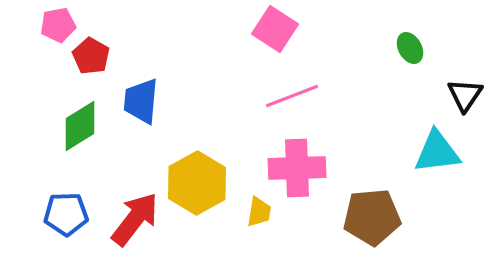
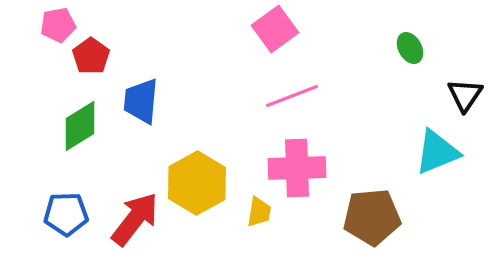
pink square: rotated 21 degrees clockwise
red pentagon: rotated 6 degrees clockwise
cyan triangle: rotated 15 degrees counterclockwise
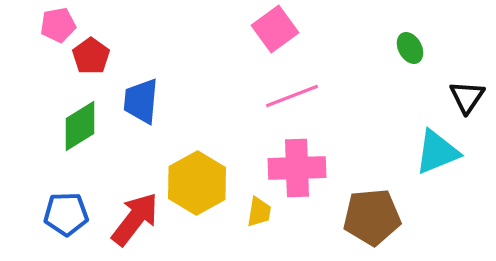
black triangle: moved 2 px right, 2 px down
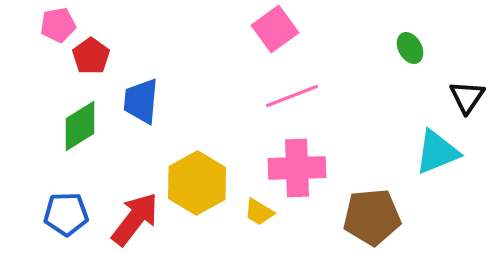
yellow trapezoid: rotated 112 degrees clockwise
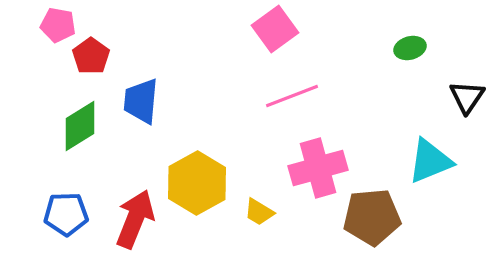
pink pentagon: rotated 20 degrees clockwise
green ellipse: rotated 76 degrees counterclockwise
cyan triangle: moved 7 px left, 9 px down
pink cross: moved 21 px right; rotated 14 degrees counterclockwise
red arrow: rotated 16 degrees counterclockwise
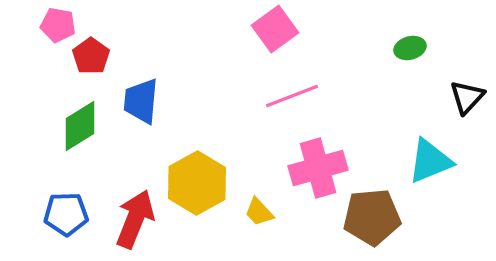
black triangle: rotated 9 degrees clockwise
yellow trapezoid: rotated 16 degrees clockwise
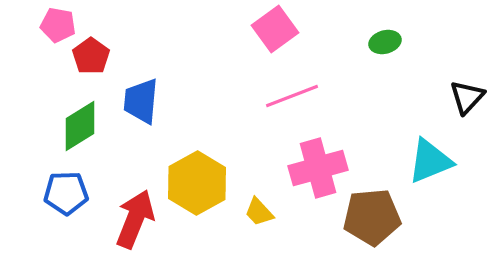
green ellipse: moved 25 px left, 6 px up
blue pentagon: moved 21 px up
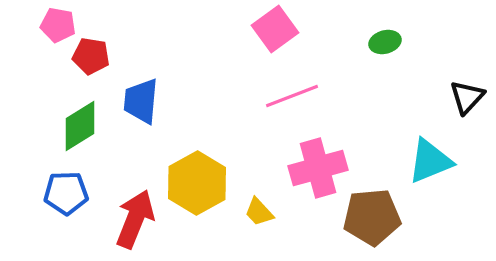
red pentagon: rotated 27 degrees counterclockwise
